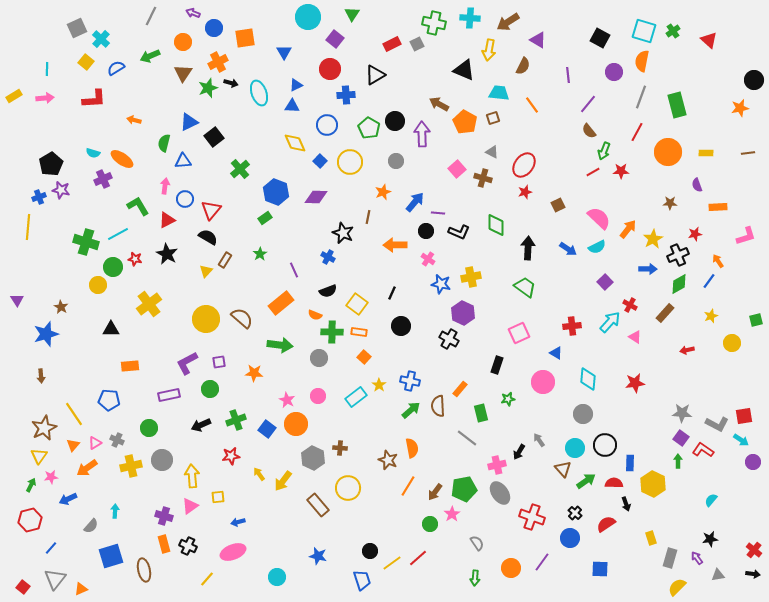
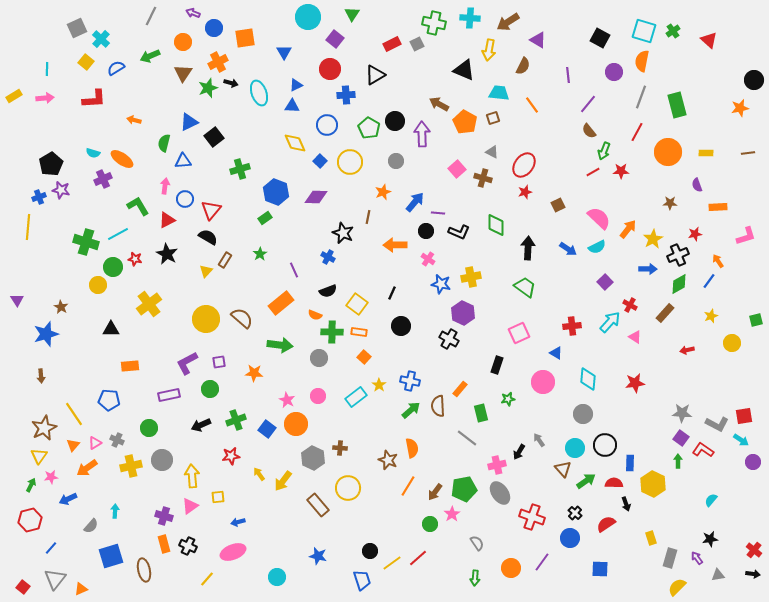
green cross at (240, 169): rotated 24 degrees clockwise
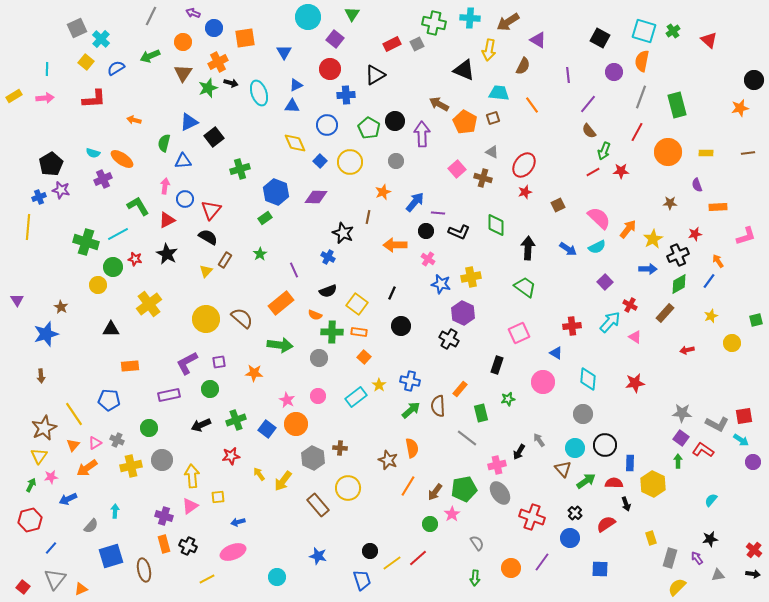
yellow line at (207, 579): rotated 21 degrees clockwise
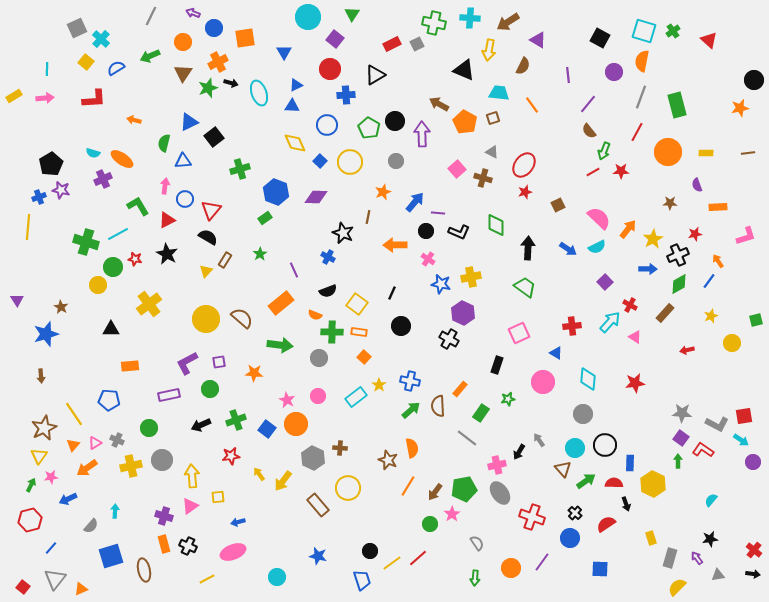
green rectangle at (481, 413): rotated 48 degrees clockwise
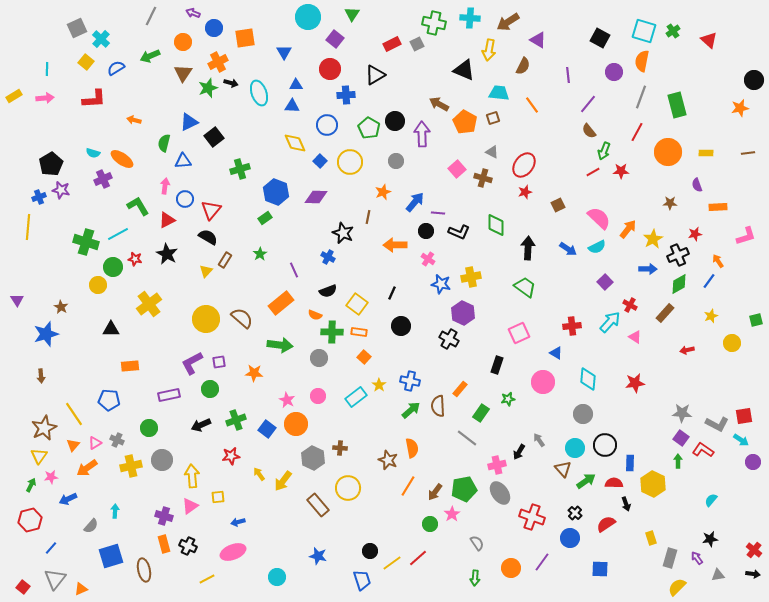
blue triangle at (296, 85): rotated 24 degrees clockwise
purple L-shape at (187, 363): moved 5 px right
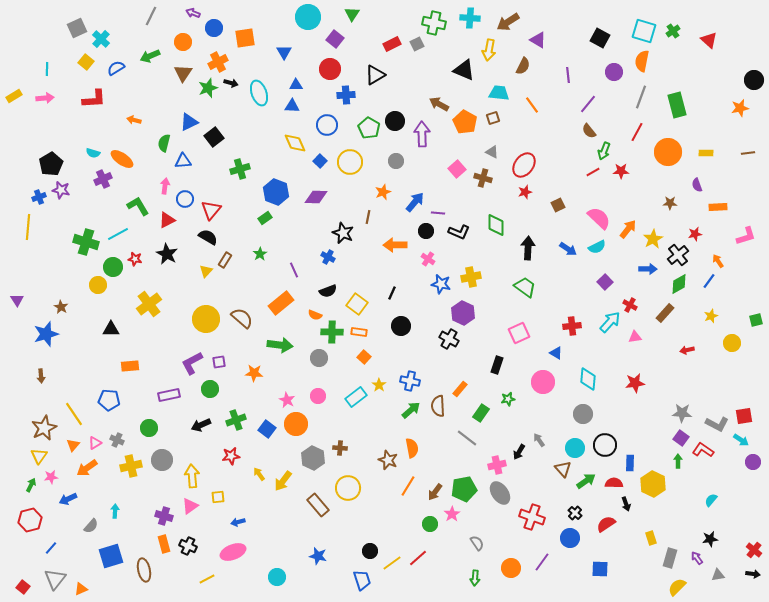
black cross at (678, 255): rotated 15 degrees counterclockwise
pink triangle at (635, 337): rotated 40 degrees counterclockwise
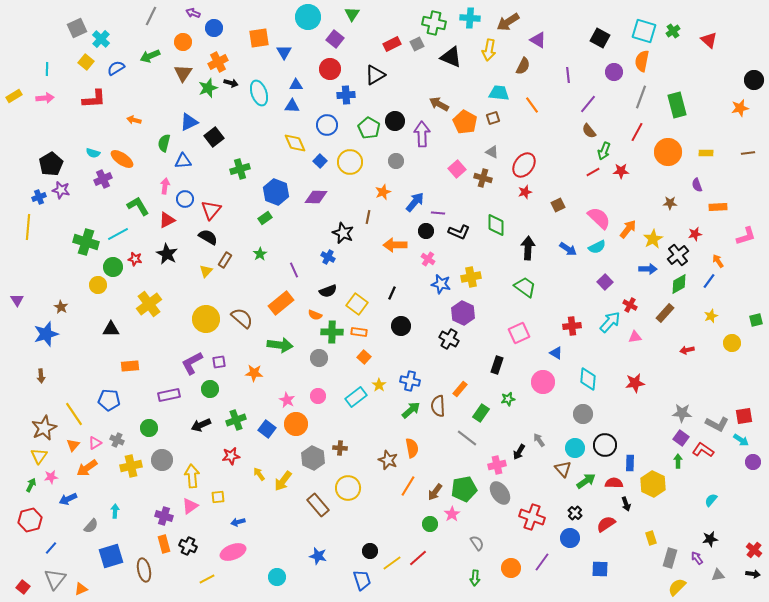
orange square at (245, 38): moved 14 px right
black triangle at (464, 70): moved 13 px left, 13 px up
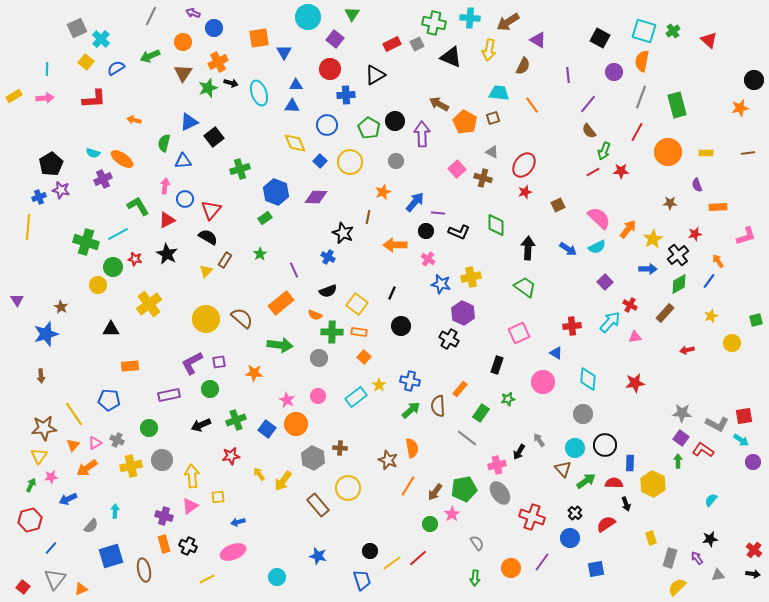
brown star at (44, 428): rotated 20 degrees clockwise
blue square at (600, 569): moved 4 px left; rotated 12 degrees counterclockwise
